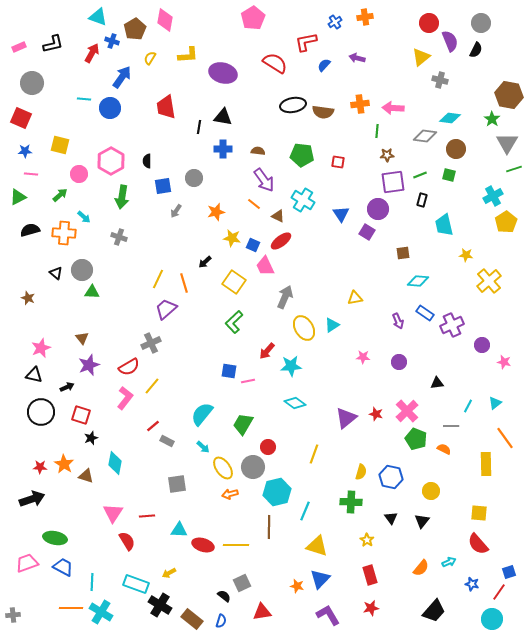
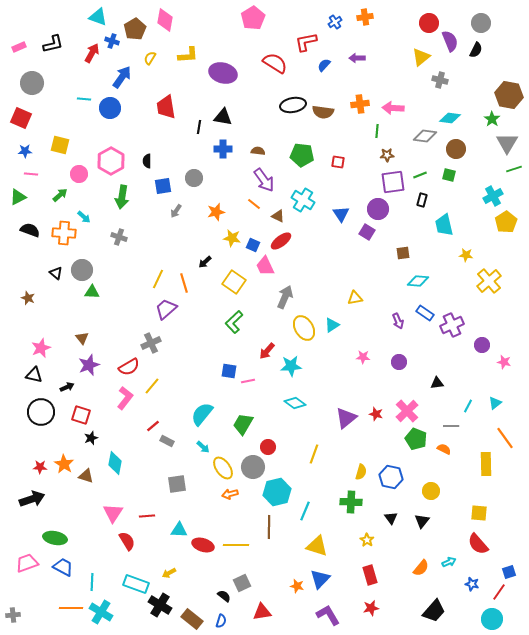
purple arrow at (357, 58): rotated 14 degrees counterclockwise
black semicircle at (30, 230): rotated 36 degrees clockwise
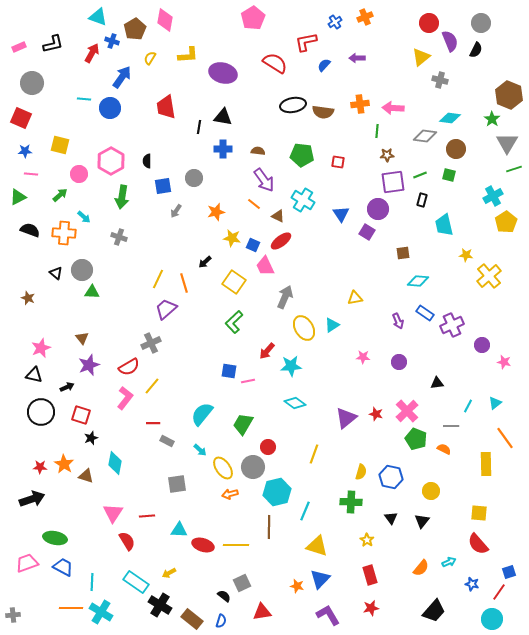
orange cross at (365, 17): rotated 14 degrees counterclockwise
brown hexagon at (509, 95): rotated 12 degrees clockwise
yellow cross at (489, 281): moved 5 px up
red line at (153, 426): moved 3 px up; rotated 40 degrees clockwise
cyan arrow at (203, 447): moved 3 px left, 3 px down
cyan rectangle at (136, 584): moved 2 px up; rotated 15 degrees clockwise
